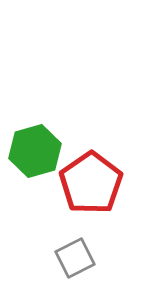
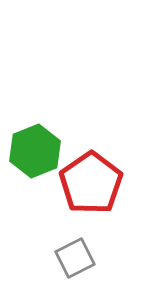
green hexagon: rotated 6 degrees counterclockwise
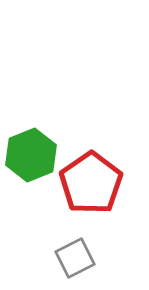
green hexagon: moved 4 px left, 4 px down
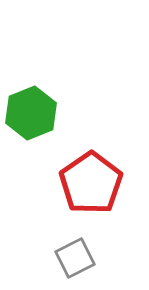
green hexagon: moved 42 px up
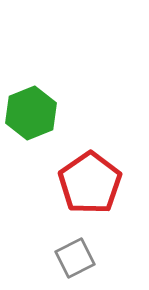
red pentagon: moved 1 px left
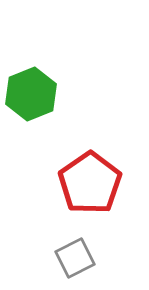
green hexagon: moved 19 px up
